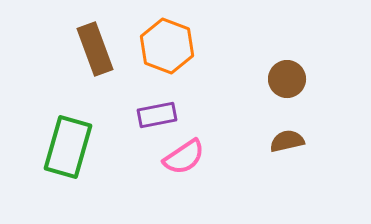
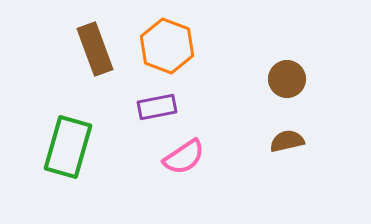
purple rectangle: moved 8 px up
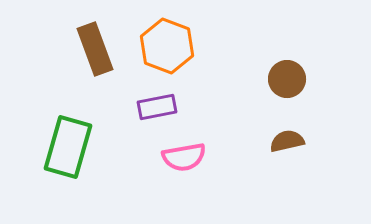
pink semicircle: rotated 24 degrees clockwise
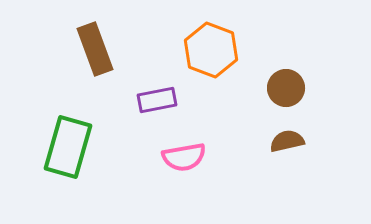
orange hexagon: moved 44 px right, 4 px down
brown circle: moved 1 px left, 9 px down
purple rectangle: moved 7 px up
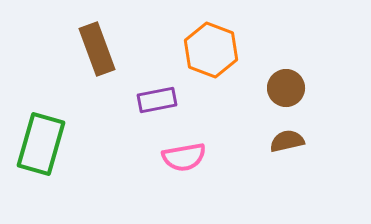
brown rectangle: moved 2 px right
green rectangle: moved 27 px left, 3 px up
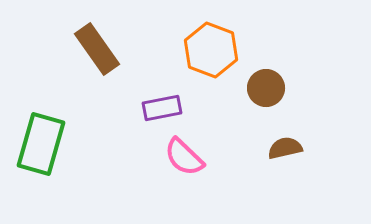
brown rectangle: rotated 15 degrees counterclockwise
brown circle: moved 20 px left
purple rectangle: moved 5 px right, 8 px down
brown semicircle: moved 2 px left, 7 px down
pink semicircle: rotated 54 degrees clockwise
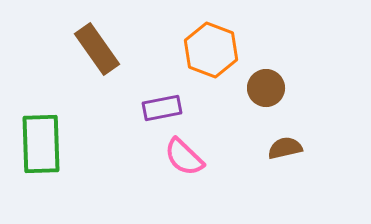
green rectangle: rotated 18 degrees counterclockwise
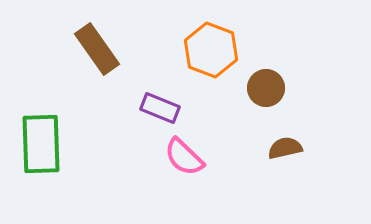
purple rectangle: moved 2 px left; rotated 33 degrees clockwise
